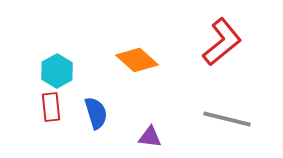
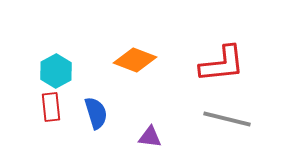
red L-shape: moved 22 px down; rotated 33 degrees clockwise
orange diamond: moved 2 px left; rotated 21 degrees counterclockwise
cyan hexagon: moved 1 px left
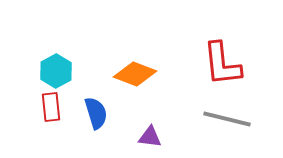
orange diamond: moved 14 px down
red L-shape: rotated 90 degrees clockwise
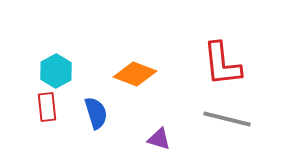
red rectangle: moved 4 px left
purple triangle: moved 9 px right, 2 px down; rotated 10 degrees clockwise
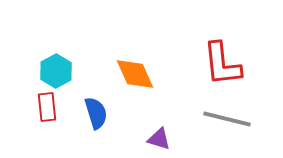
orange diamond: rotated 45 degrees clockwise
